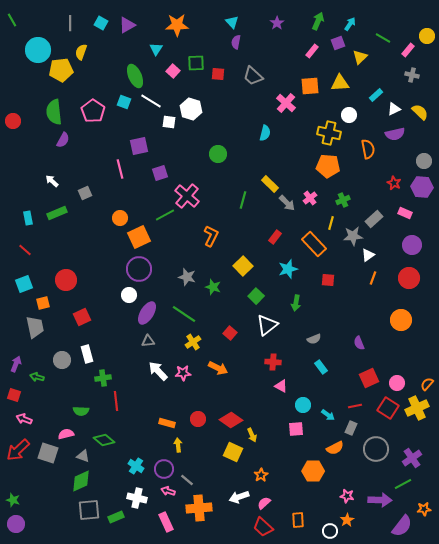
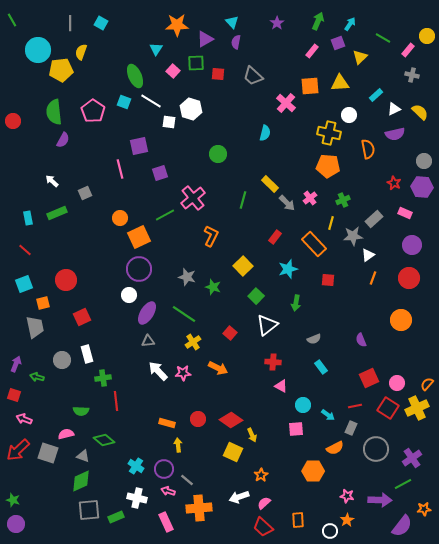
purple triangle at (127, 25): moved 78 px right, 14 px down
pink cross at (187, 196): moved 6 px right, 2 px down; rotated 10 degrees clockwise
purple semicircle at (359, 343): moved 2 px right, 3 px up
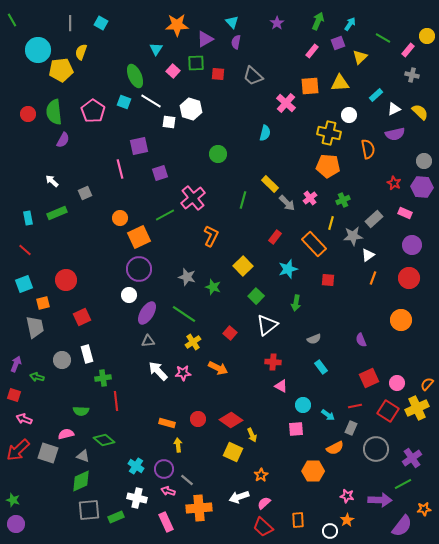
red circle at (13, 121): moved 15 px right, 7 px up
red square at (388, 408): moved 3 px down
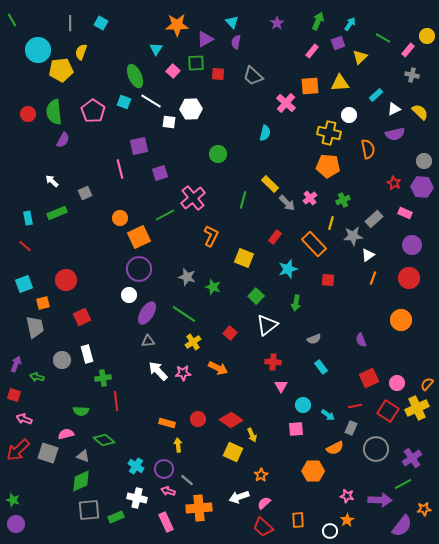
white hexagon at (191, 109): rotated 20 degrees counterclockwise
red line at (25, 250): moved 4 px up
yellow square at (243, 266): moved 1 px right, 8 px up; rotated 24 degrees counterclockwise
pink triangle at (281, 386): rotated 32 degrees clockwise
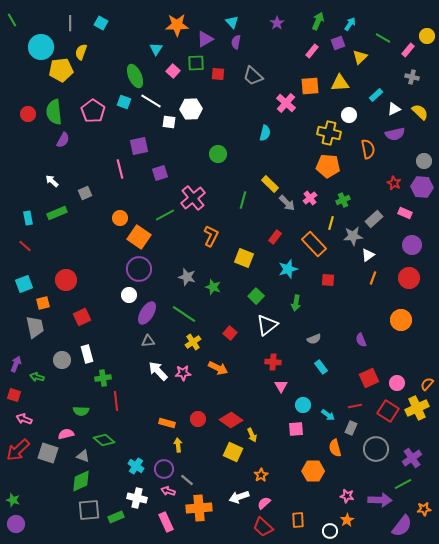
cyan circle at (38, 50): moved 3 px right, 3 px up
gray cross at (412, 75): moved 2 px down
orange square at (139, 237): rotated 30 degrees counterclockwise
orange semicircle at (335, 448): rotated 102 degrees clockwise
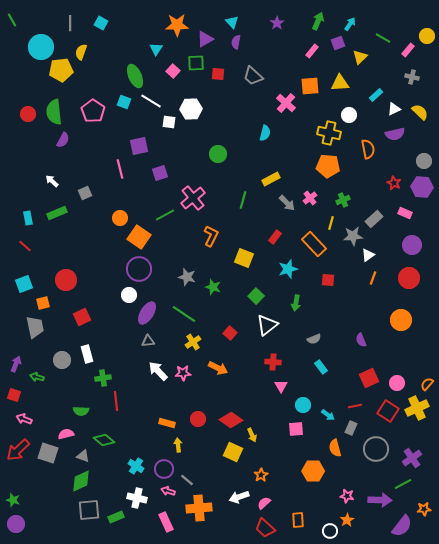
yellow rectangle at (270, 184): moved 1 px right, 5 px up; rotated 72 degrees counterclockwise
red trapezoid at (263, 527): moved 2 px right, 1 px down
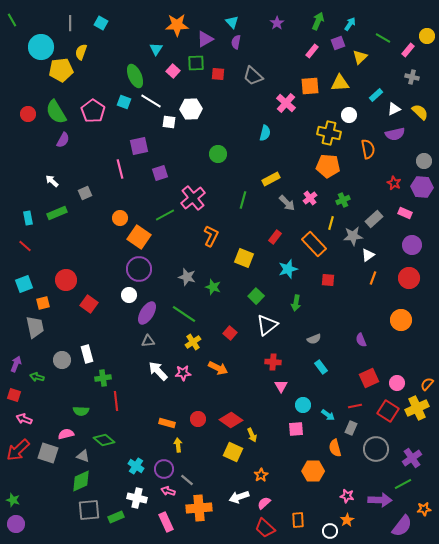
green semicircle at (54, 112): moved 2 px right; rotated 25 degrees counterclockwise
red square at (82, 317): moved 7 px right, 13 px up; rotated 30 degrees counterclockwise
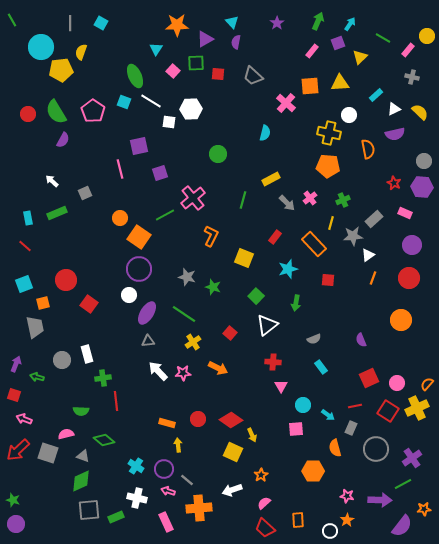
white arrow at (239, 497): moved 7 px left, 7 px up
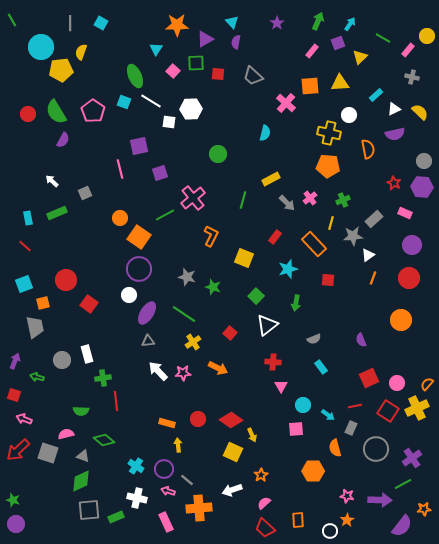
purple arrow at (16, 364): moved 1 px left, 3 px up
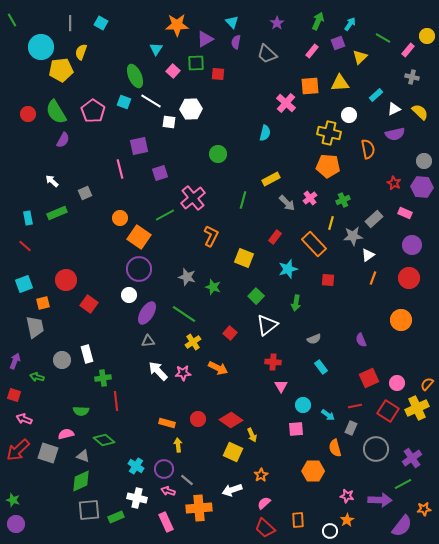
gray trapezoid at (253, 76): moved 14 px right, 22 px up
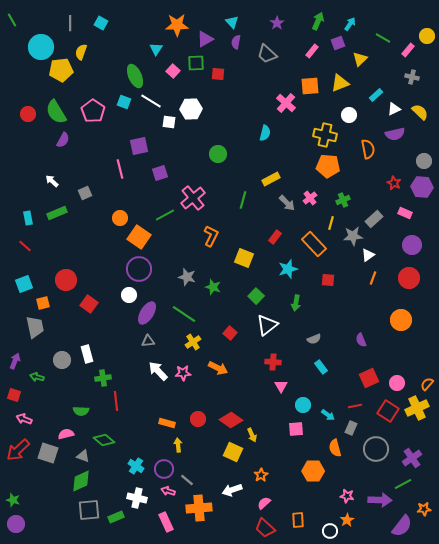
yellow triangle at (360, 57): moved 2 px down
yellow triangle at (340, 83): rotated 18 degrees counterclockwise
yellow cross at (329, 133): moved 4 px left, 2 px down
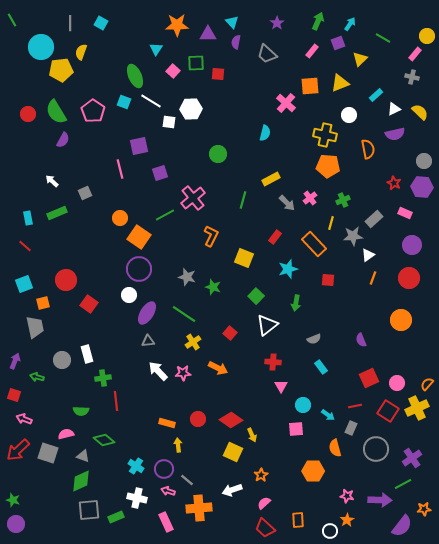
purple triangle at (205, 39): moved 3 px right, 5 px up; rotated 30 degrees clockwise
pink rectangle at (408, 50): moved 7 px right, 4 px down
